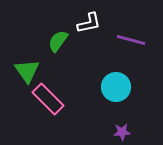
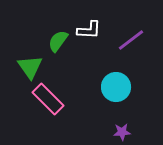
white L-shape: moved 7 px down; rotated 15 degrees clockwise
purple line: rotated 52 degrees counterclockwise
green triangle: moved 3 px right, 4 px up
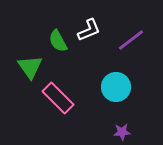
white L-shape: rotated 25 degrees counterclockwise
green semicircle: rotated 65 degrees counterclockwise
pink rectangle: moved 10 px right, 1 px up
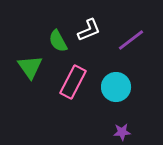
pink rectangle: moved 15 px right, 16 px up; rotated 72 degrees clockwise
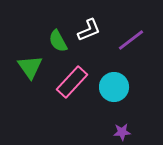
pink rectangle: moved 1 px left; rotated 16 degrees clockwise
cyan circle: moved 2 px left
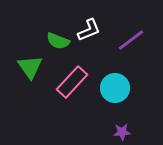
green semicircle: rotated 40 degrees counterclockwise
cyan circle: moved 1 px right, 1 px down
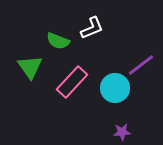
white L-shape: moved 3 px right, 2 px up
purple line: moved 10 px right, 25 px down
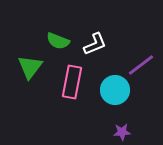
white L-shape: moved 3 px right, 16 px down
green triangle: rotated 12 degrees clockwise
pink rectangle: rotated 32 degrees counterclockwise
cyan circle: moved 2 px down
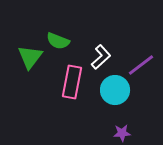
white L-shape: moved 6 px right, 13 px down; rotated 20 degrees counterclockwise
green triangle: moved 10 px up
purple star: moved 1 px down
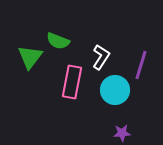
white L-shape: rotated 15 degrees counterclockwise
purple line: rotated 36 degrees counterclockwise
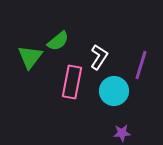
green semicircle: rotated 60 degrees counterclockwise
white L-shape: moved 2 px left
cyan circle: moved 1 px left, 1 px down
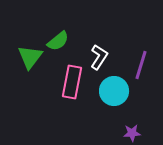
purple star: moved 10 px right
